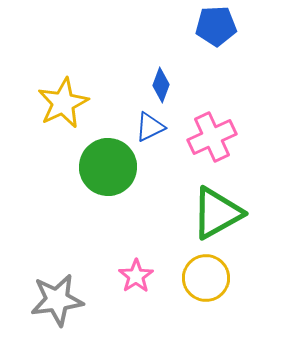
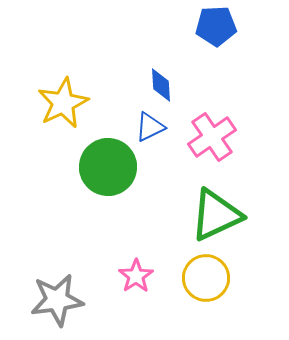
blue diamond: rotated 24 degrees counterclockwise
pink cross: rotated 9 degrees counterclockwise
green triangle: moved 1 px left, 2 px down; rotated 4 degrees clockwise
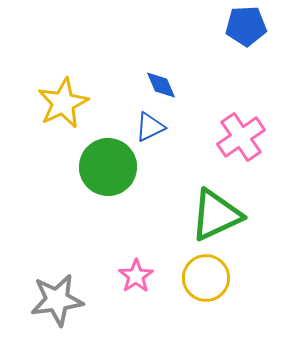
blue pentagon: moved 30 px right
blue diamond: rotated 20 degrees counterclockwise
pink cross: moved 29 px right
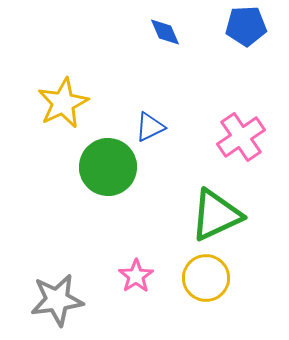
blue diamond: moved 4 px right, 53 px up
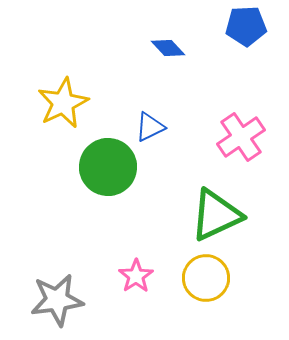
blue diamond: moved 3 px right, 16 px down; rotated 20 degrees counterclockwise
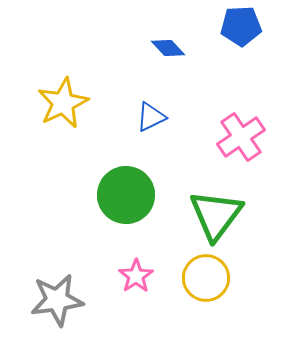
blue pentagon: moved 5 px left
blue triangle: moved 1 px right, 10 px up
green circle: moved 18 px right, 28 px down
green triangle: rotated 28 degrees counterclockwise
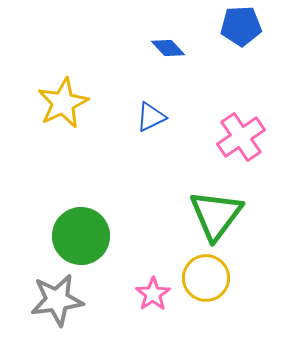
green circle: moved 45 px left, 41 px down
pink star: moved 17 px right, 18 px down
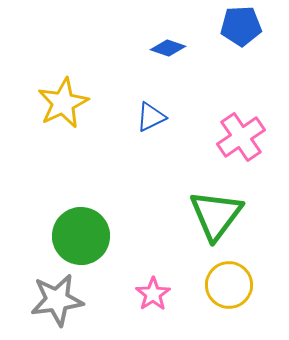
blue diamond: rotated 28 degrees counterclockwise
yellow circle: moved 23 px right, 7 px down
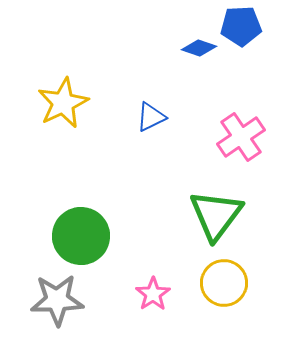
blue diamond: moved 31 px right
yellow circle: moved 5 px left, 2 px up
gray star: rotated 6 degrees clockwise
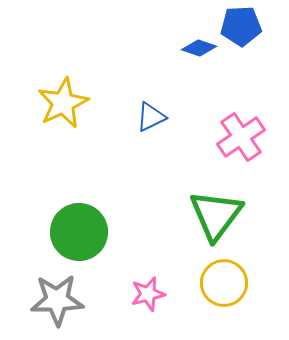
green circle: moved 2 px left, 4 px up
pink star: moved 5 px left; rotated 20 degrees clockwise
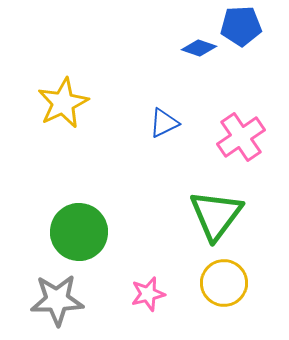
blue triangle: moved 13 px right, 6 px down
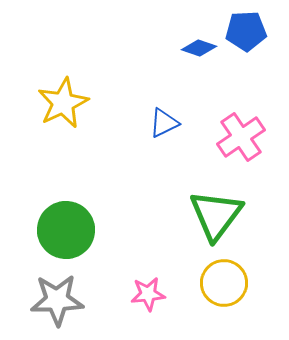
blue pentagon: moved 5 px right, 5 px down
green circle: moved 13 px left, 2 px up
pink star: rotated 8 degrees clockwise
